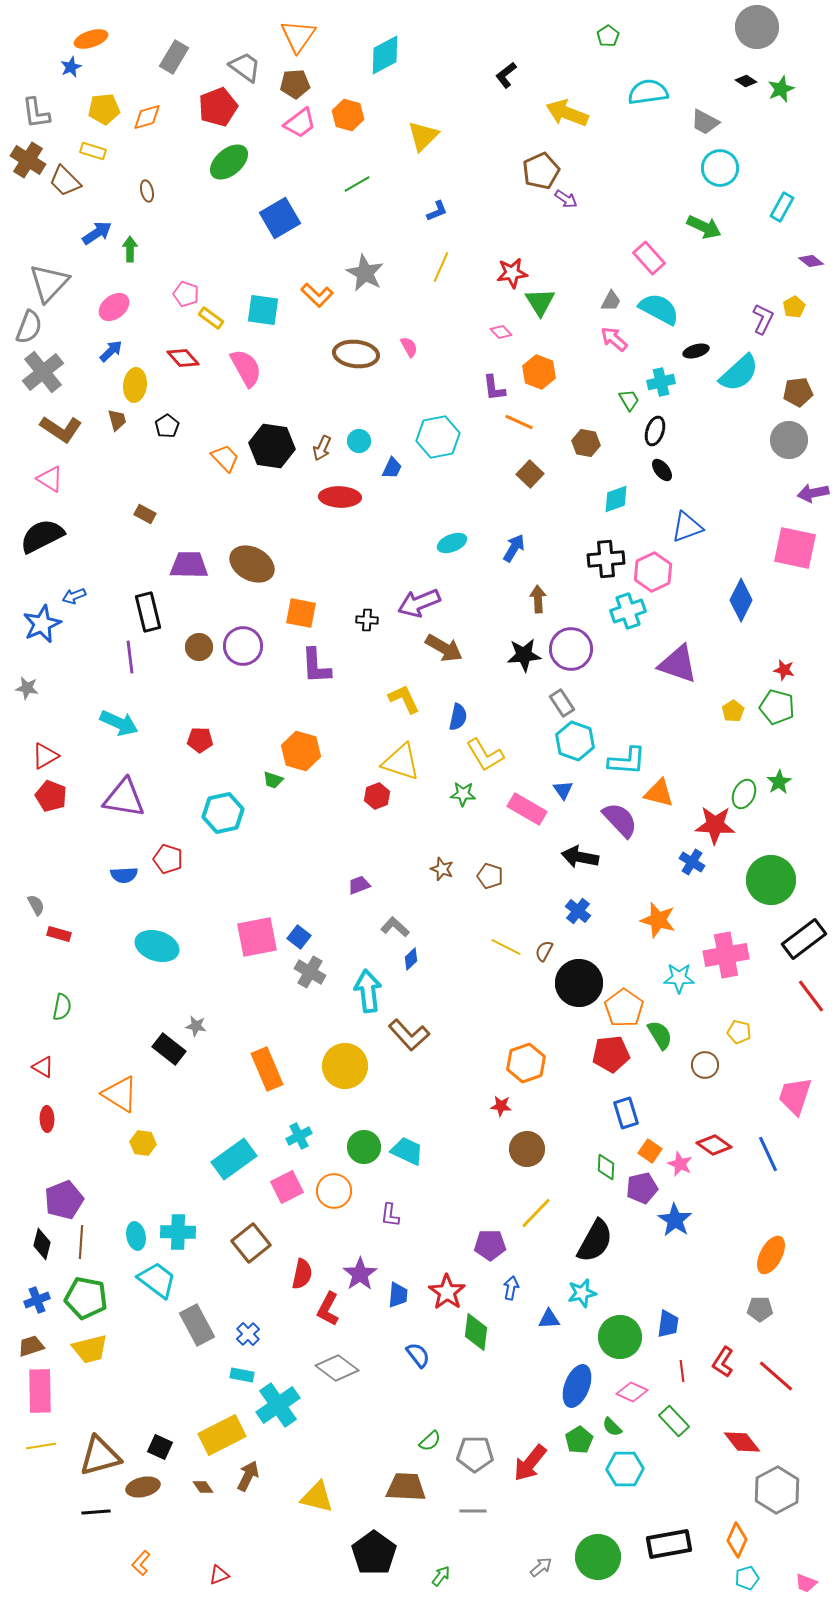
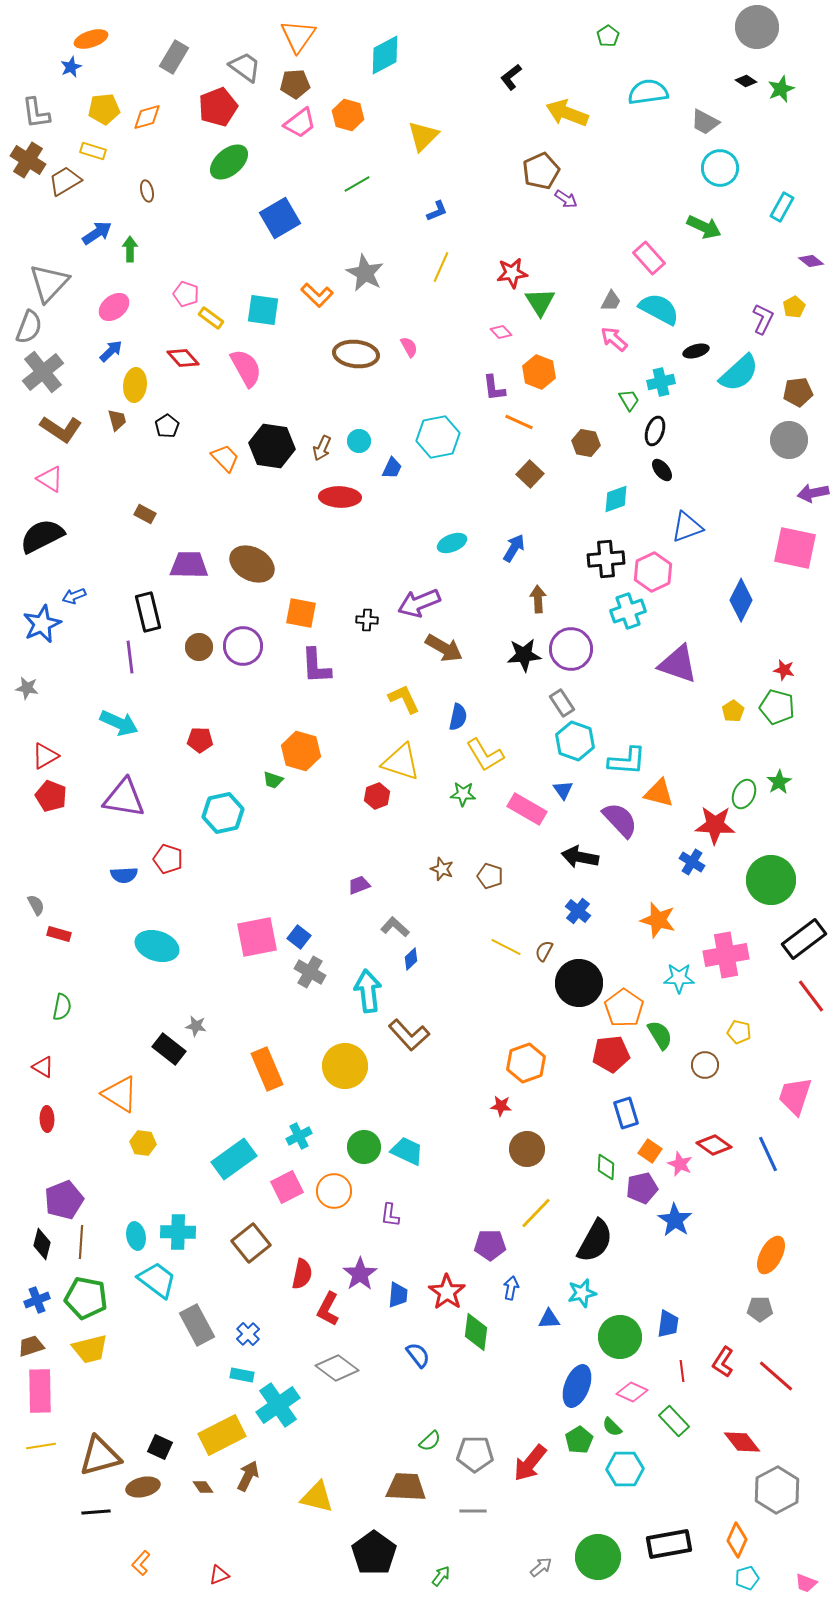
black L-shape at (506, 75): moved 5 px right, 2 px down
brown trapezoid at (65, 181): rotated 104 degrees clockwise
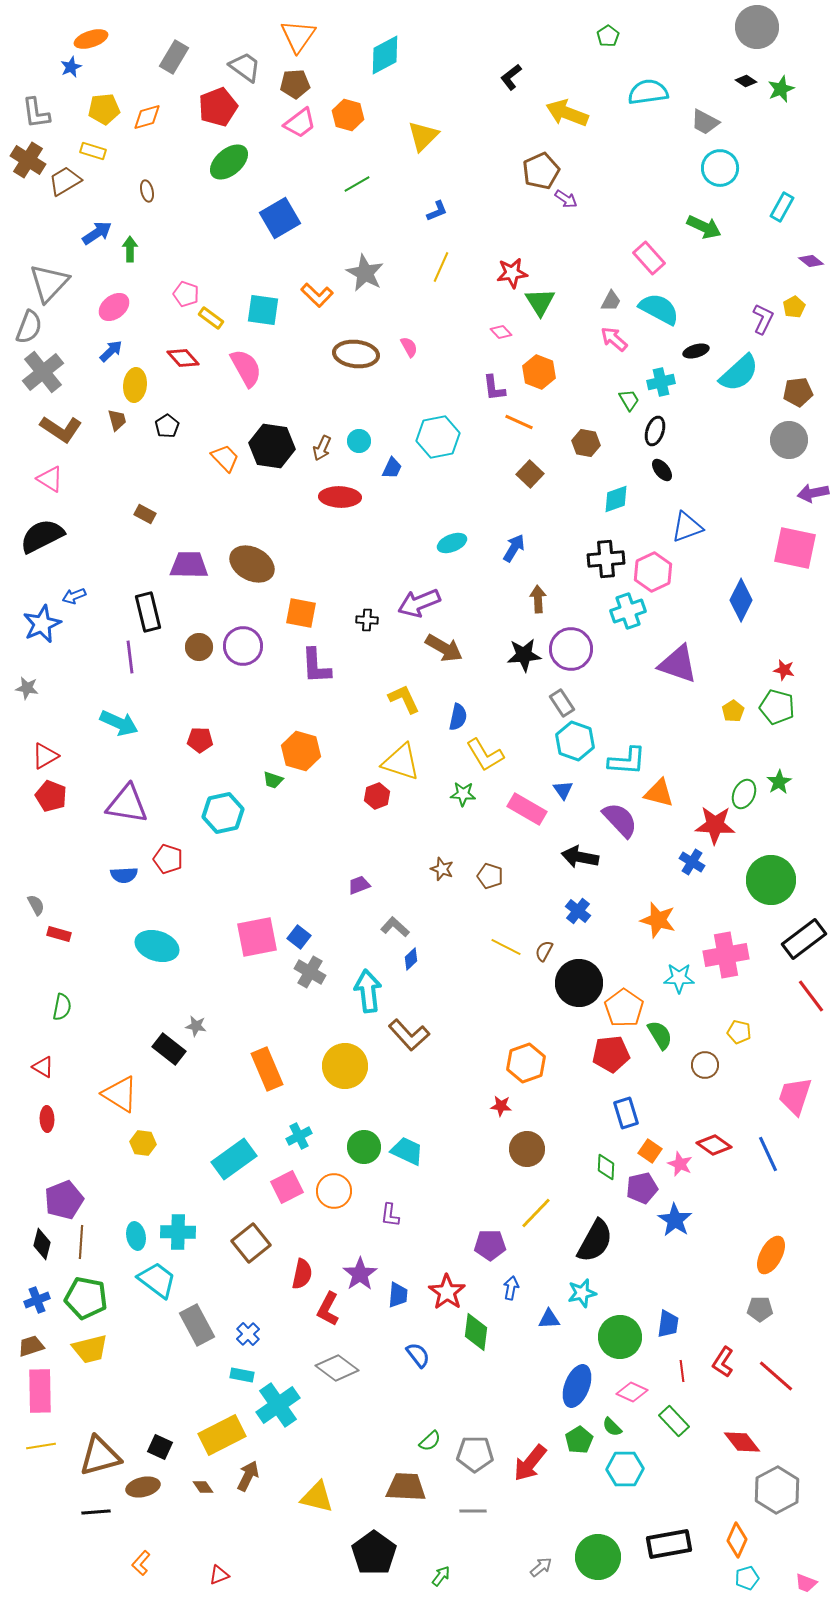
purple triangle at (124, 798): moved 3 px right, 6 px down
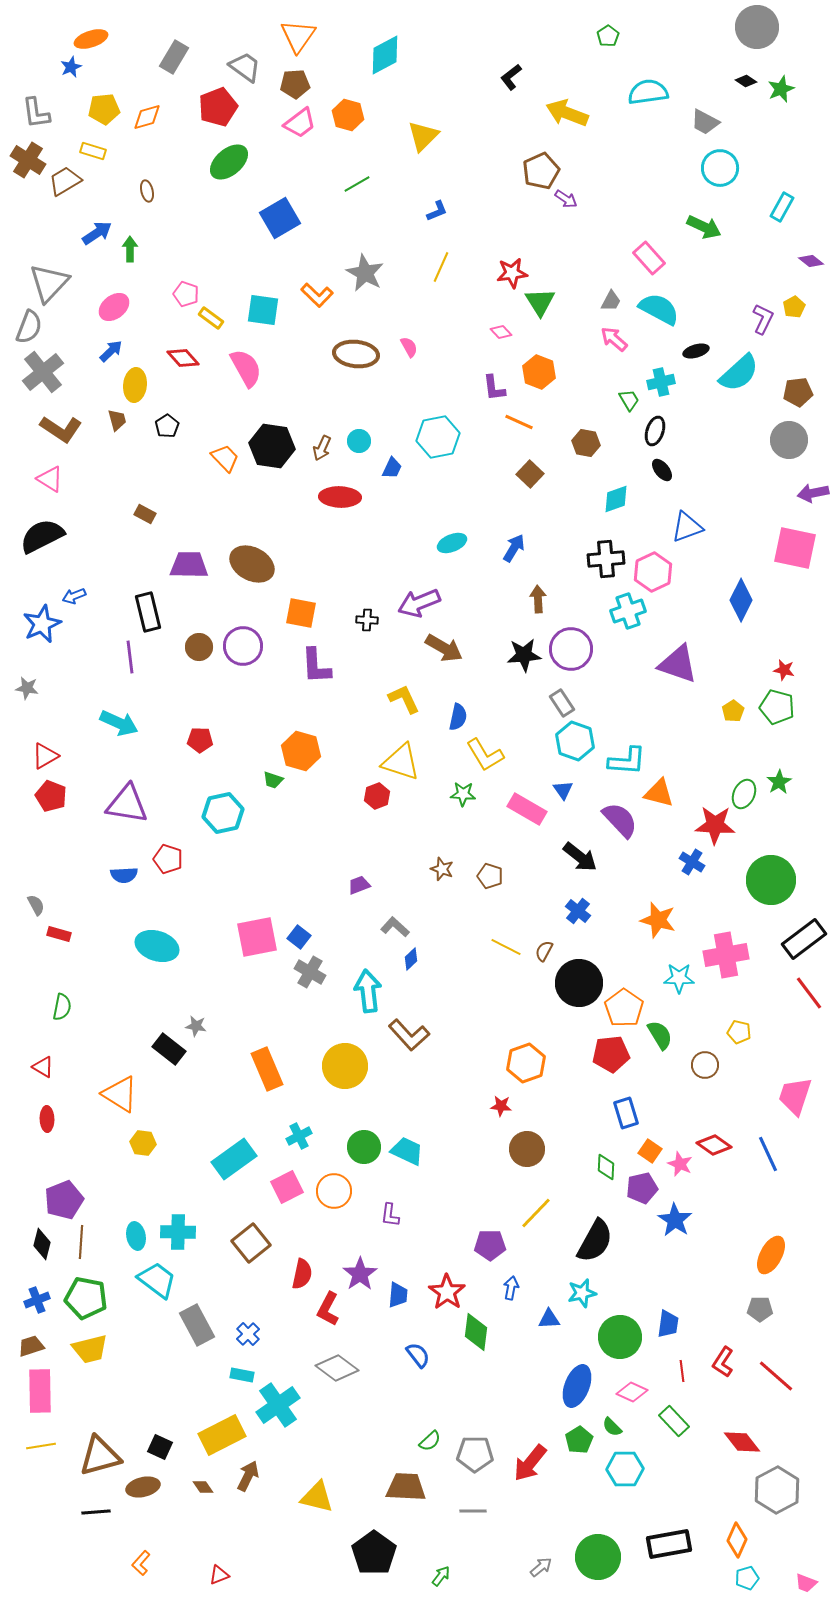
black arrow at (580, 857): rotated 153 degrees counterclockwise
red line at (811, 996): moved 2 px left, 3 px up
